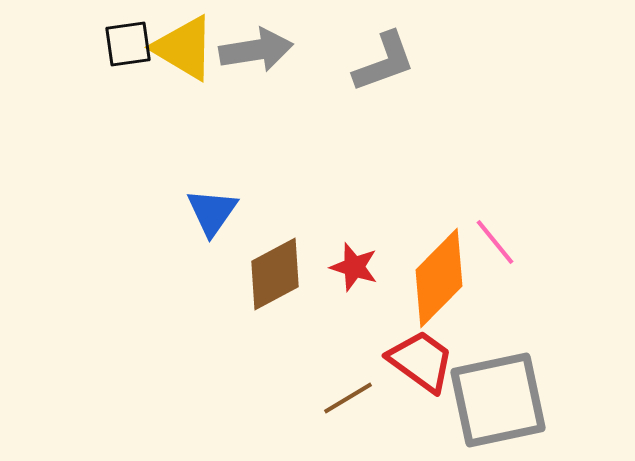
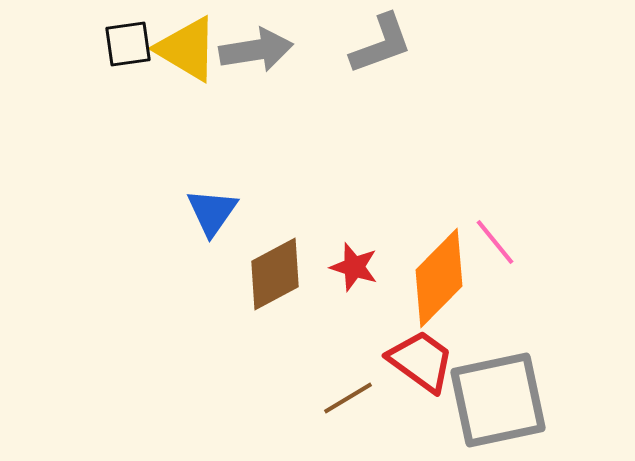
yellow triangle: moved 3 px right, 1 px down
gray L-shape: moved 3 px left, 18 px up
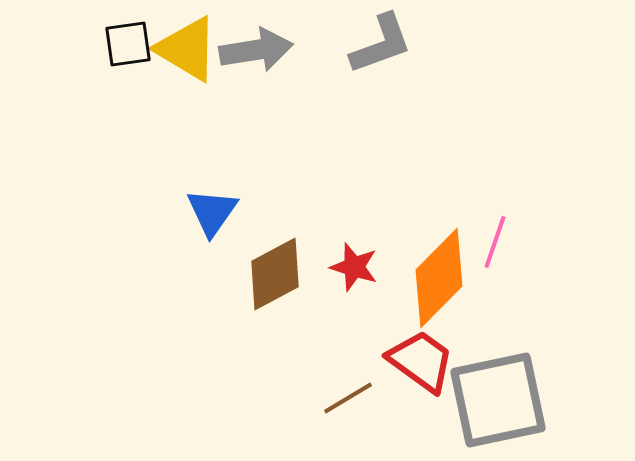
pink line: rotated 58 degrees clockwise
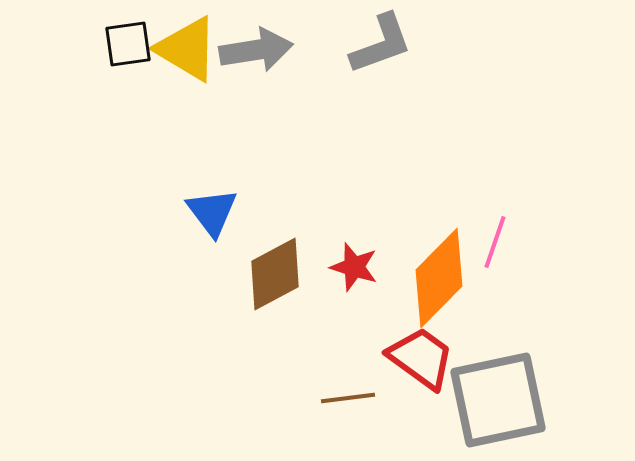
blue triangle: rotated 12 degrees counterclockwise
red trapezoid: moved 3 px up
brown line: rotated 24 degrees clockwise
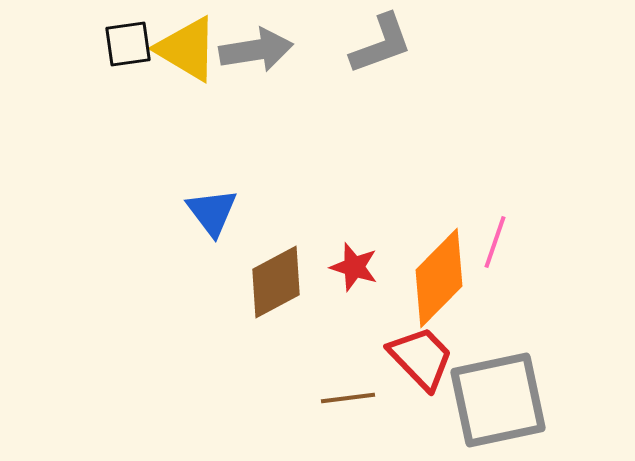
brown diamond: moved 1 px right, 8 px down
red trapezoid: rotated 10 degrees clockwise
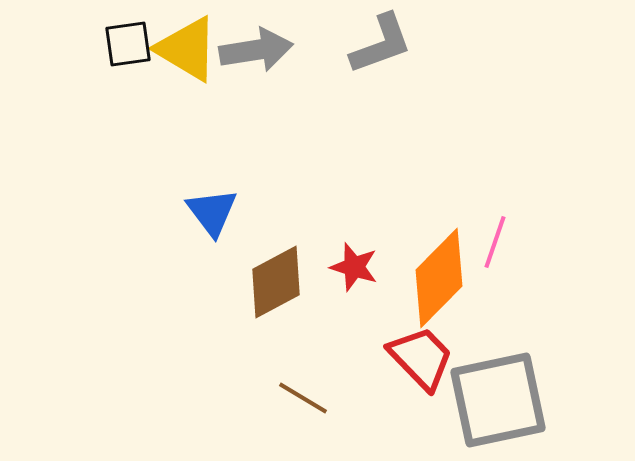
brown line: moved 45 px left; rotated 38 degrees clockwise
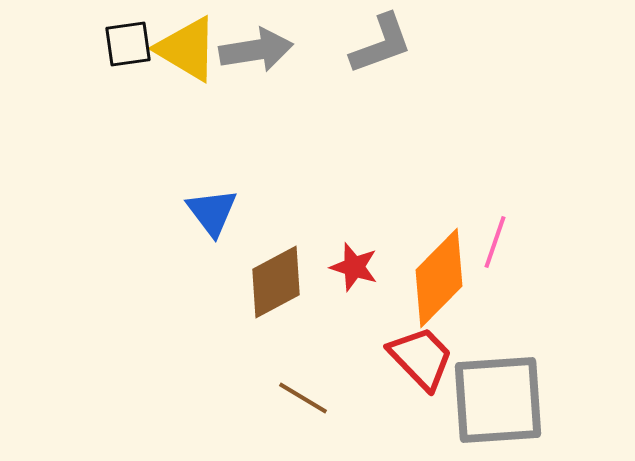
gray square: rotated 8 degrees clockwise
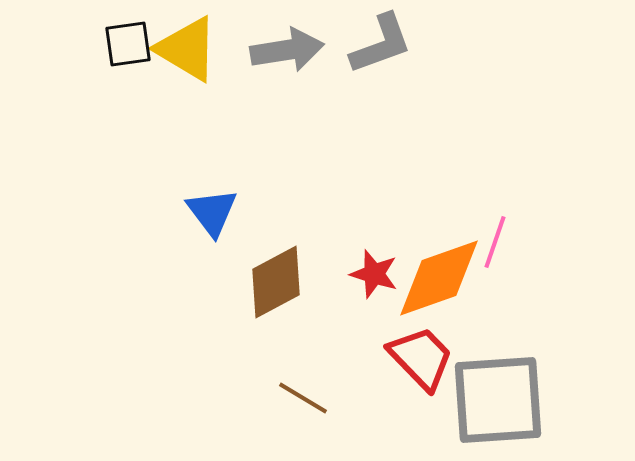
gray arrow: moved 31 px right
red star: moved 20 px right, 7 px down
orange diamond: rotated 26 degrees clockwise
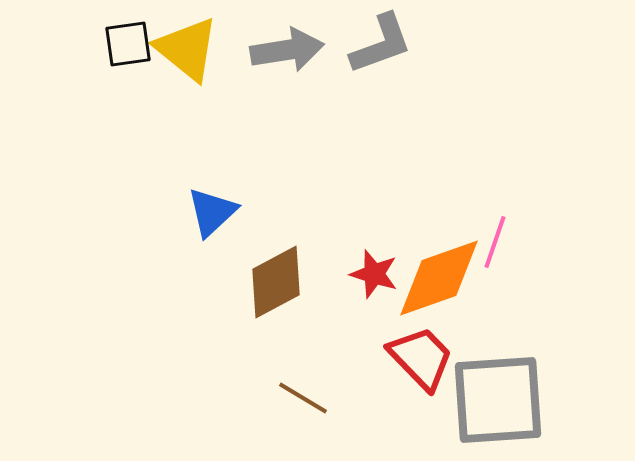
yellow triangle: rotated 8 degrees clockwise
blue triangle: rotated 24 degrees clockwise
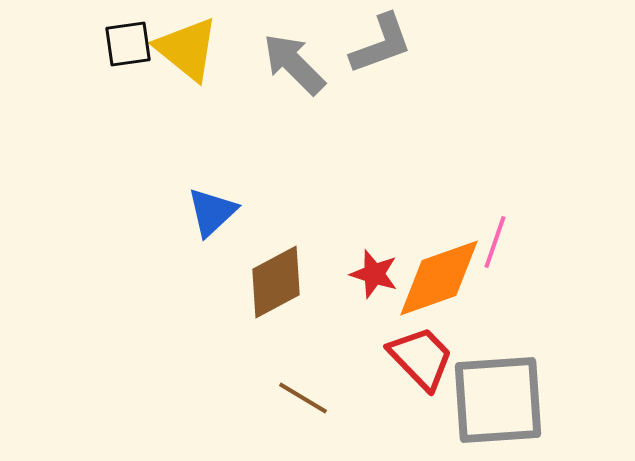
gray arrow: moved 7 px right, 14 px down; rotated 126 degrees counterclockwise
